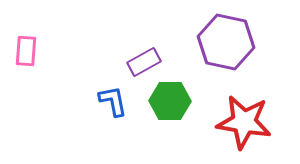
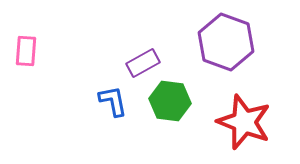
purple hexagon: rotated 8 degrees clockwise
purple rectangle: moved 1 px left, 1 px down
green hexagon: rotated 6 degrees clockwise
red star: rotated 12 degrees clockwise
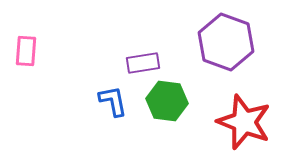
purple rectangle: rotated 20 degrees clockwise
green hexagon: moved 3 px left
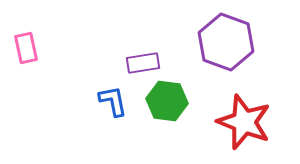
pink rectangle: moved 3 px up; rotated 16 degrees counterclockwise
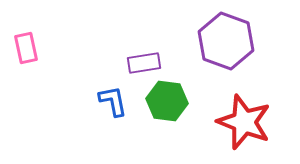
purple hexagon: moved 1 px up
purple rectangle: moved 1 px right
